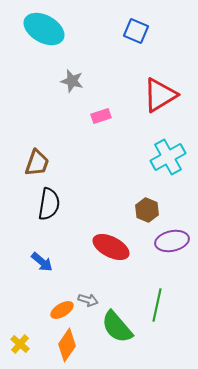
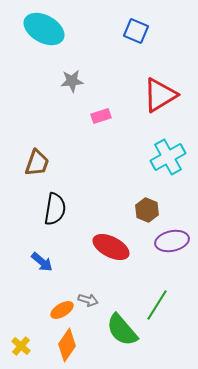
gray star: rotated 20 degrees counterclockwise
black semicircle: moved 6 px right, 5 px down
green line: rotated 20 degrees clockwise
green semicircle: moved 5 px right, 3 px down
yellow cross: moved 1 px right, 2 px down
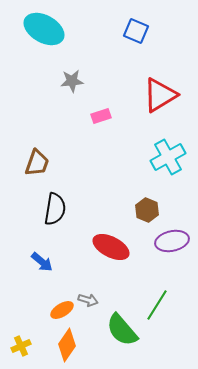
yellow cross: rotated 24 degrees clockwise
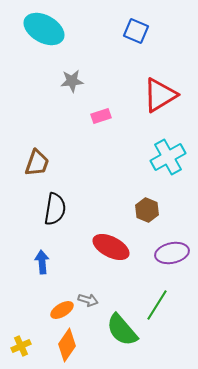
purple ellipse: moved 12 px down
blue arrow: rotated 135 degrees counterclockwise
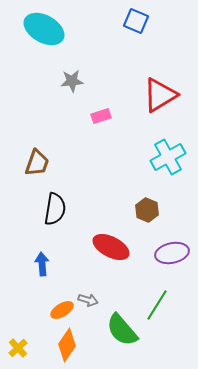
blue square: moved 10 px up
blue arrow: moved 2 px down
yellow cross: moved 3 px left, 2 px down; rotated 18 degrees counterclockwise
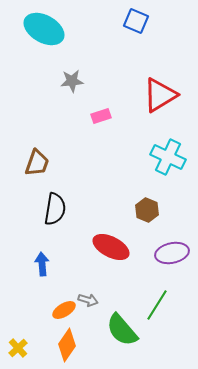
cyan cross: rotated 36 degrees counterclockwise
orange ellipse: moved 2 px right
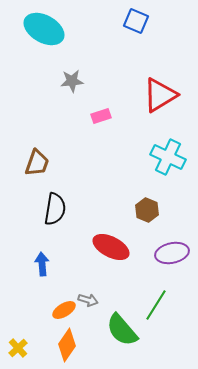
green line: moved 1 px left
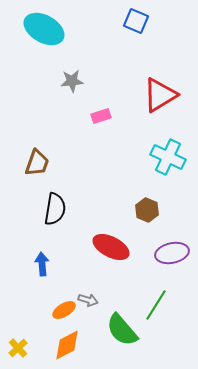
orange diamond: rotated 28 degrees clockwise
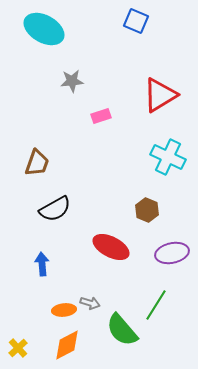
black semicircle: rotated 52 degrees clockwise
gray arrow: moved 2 px right, 3 px down
orange ellipse: rotated 25 degrees clockwise
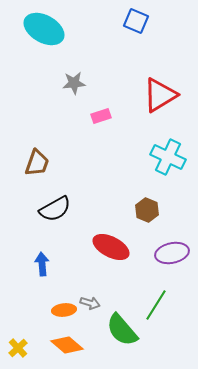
gray star: moved 2 px right, 2 px down
orange diamond: rotated 68 degrees clockwise
